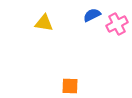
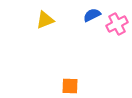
yellow triangle: moved 1 px right, 3 px up; rotated 30 degrees counterclockwise
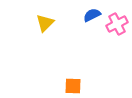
yellow triangle: moved 3 px down; rotated 24 degrees counterclockwise
orange square: moved 3 px right
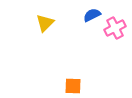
pink cross: moved 2 px left, 4 px down
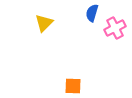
blue semicircle: moved 2 px up; rotated 48 degrees counterclockwise
yellow triangle: moved 1 px left
